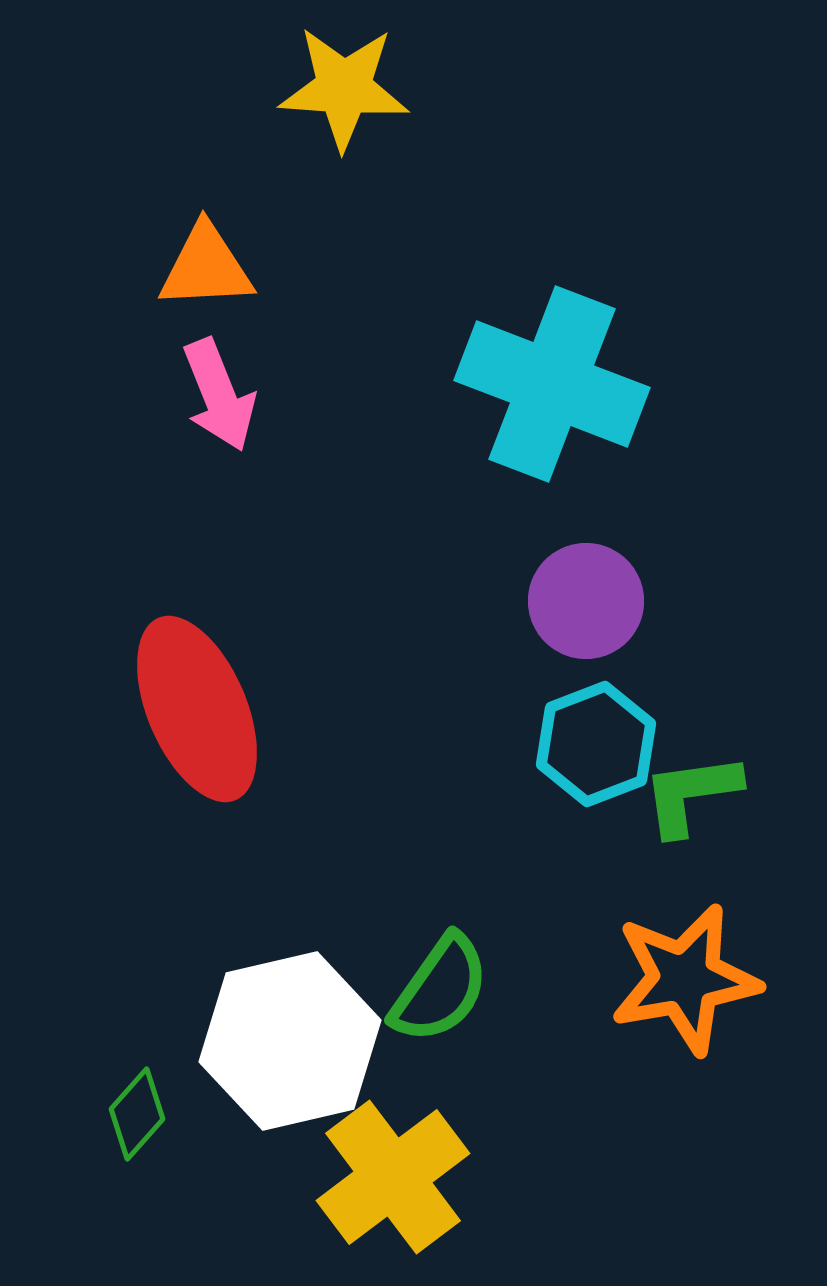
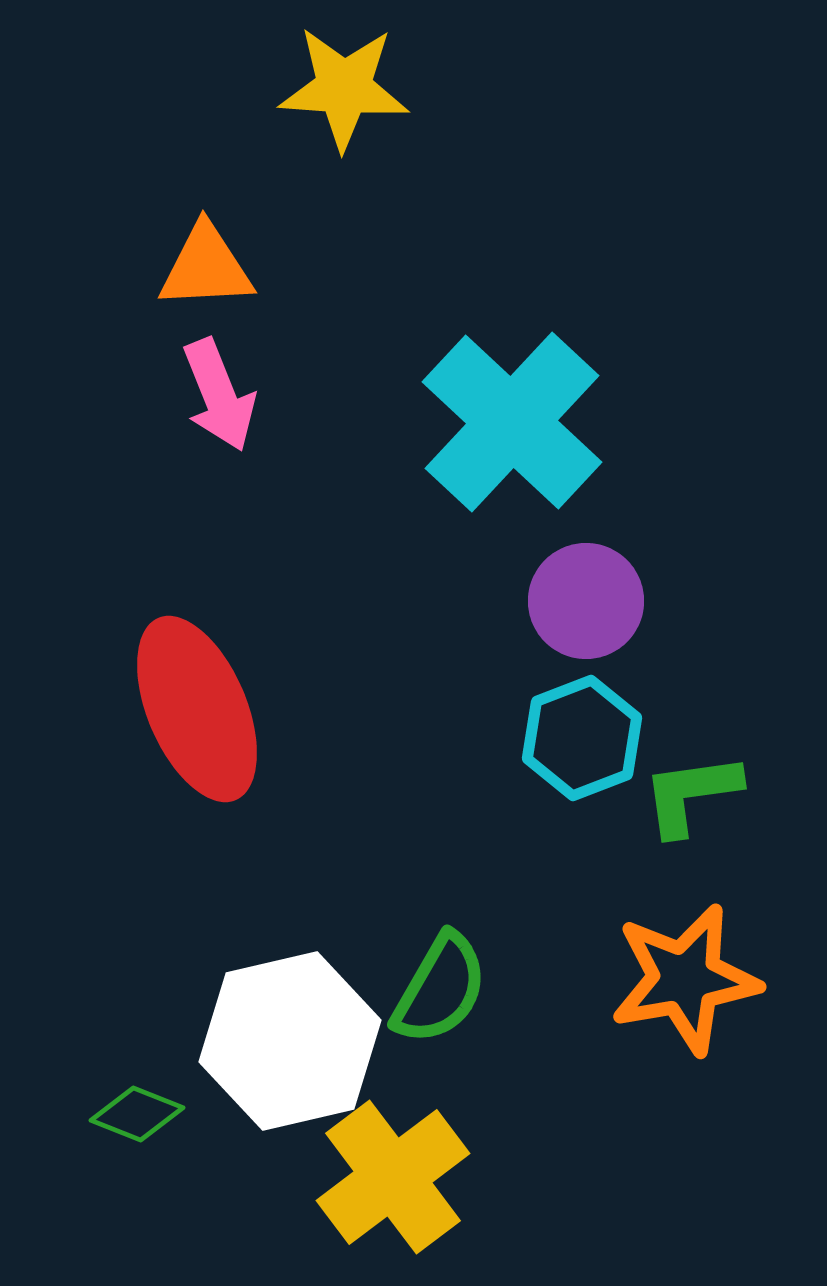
cyan cross: moved 40 px left, 38 px down; rotated 22 degrees clockwise
cyan hexagon: moved 14 px left, 6 px up
green semicircle: rotated 5 degrees counterclockwise
green diamond: rotated 70 degrees clockwise
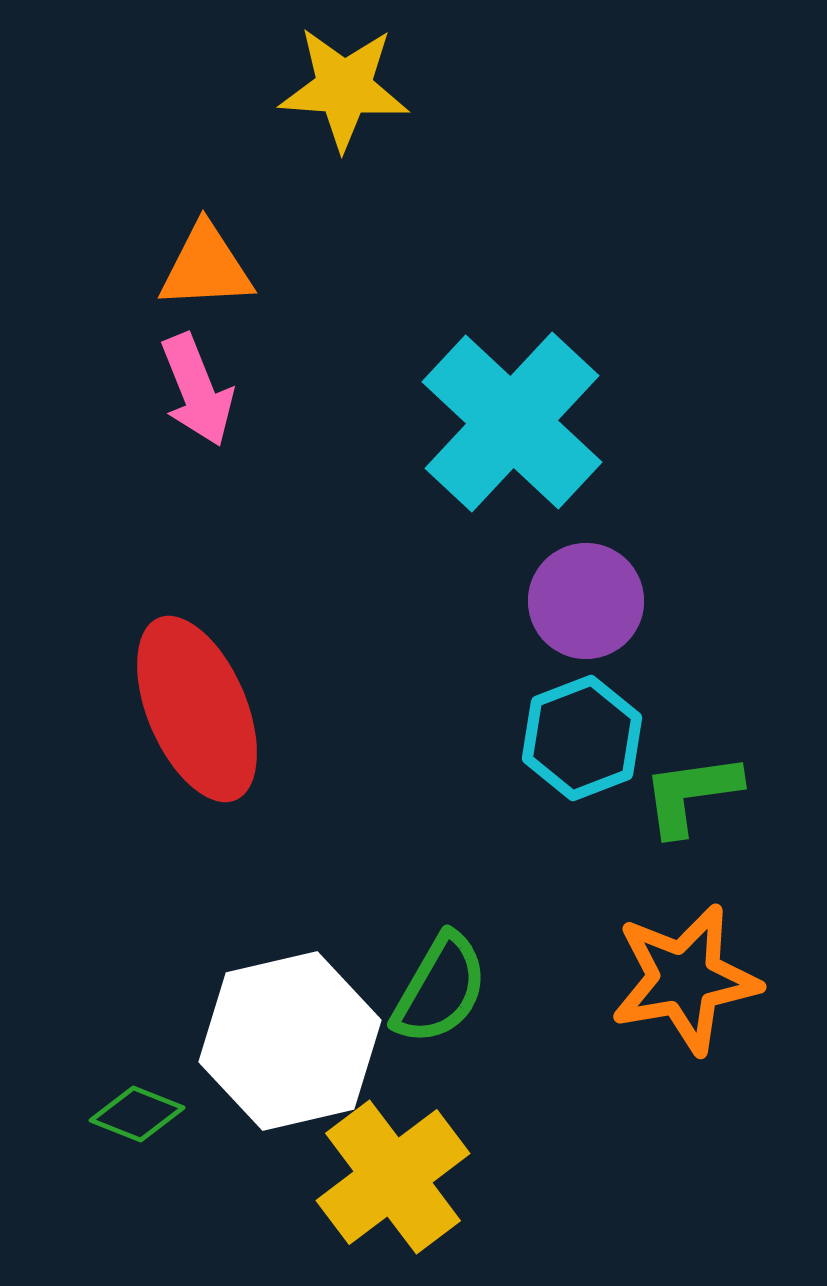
pink arrow: moved 22 px left, 5 px up
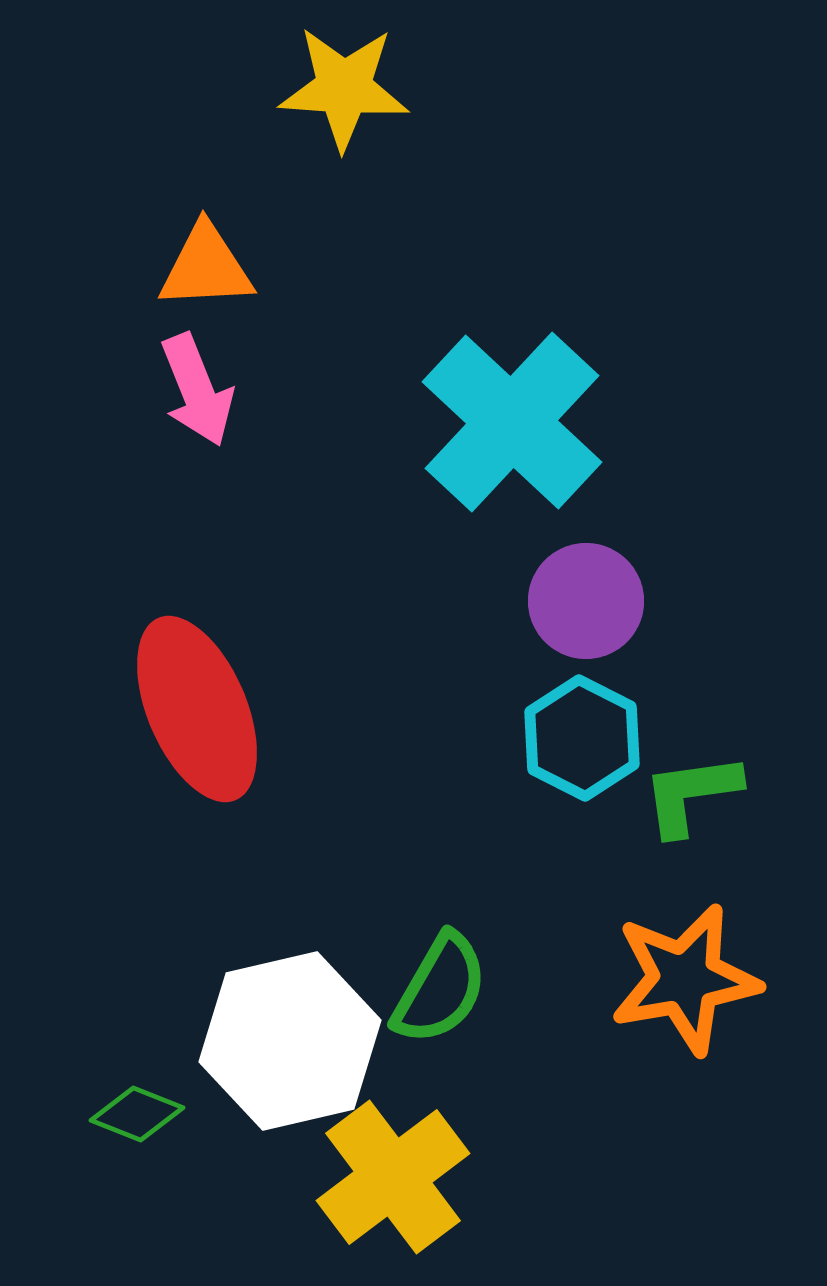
cyan hexagon: rotated 12 degrees counterclockwise
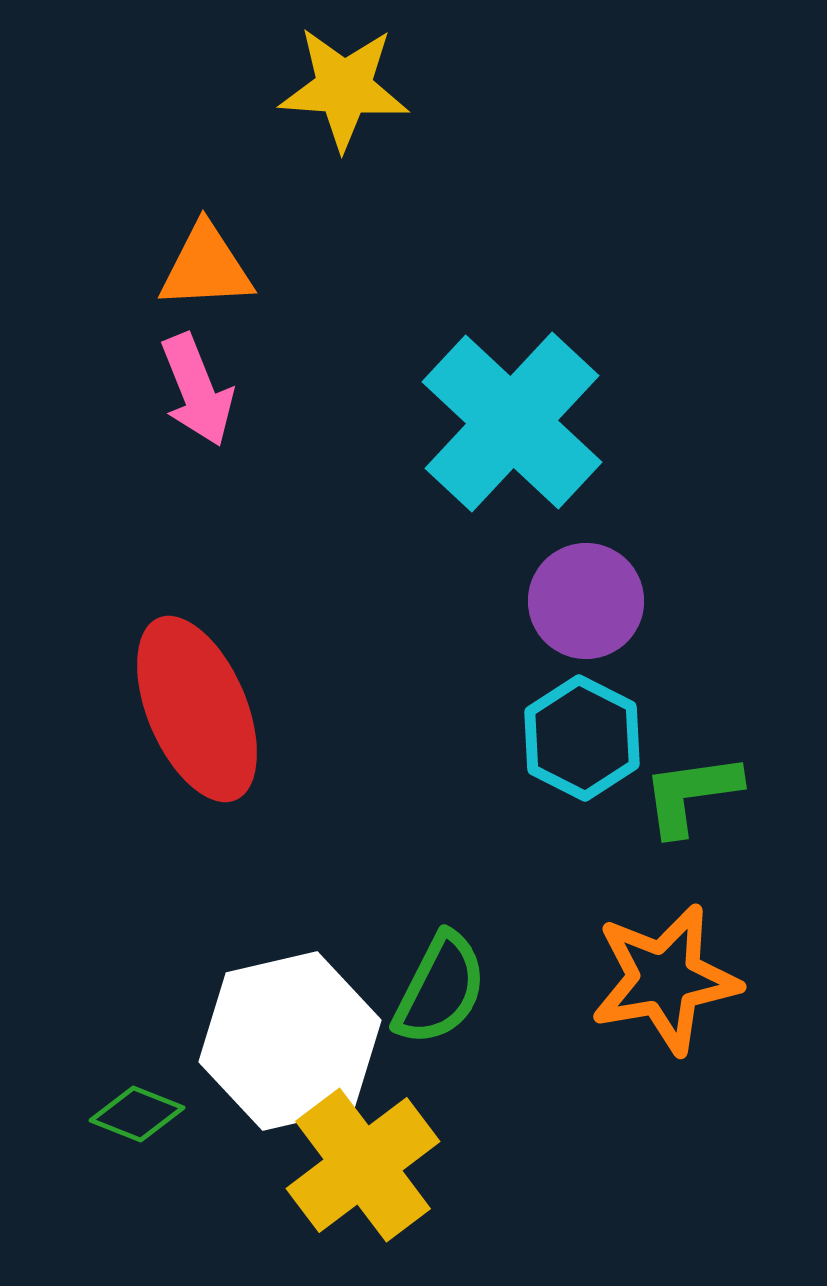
orange star: moved 20 px left
green semicircle: rotated 3 degrees counterclockwise
yellow cross: moved 30 px left, 12 px up
